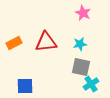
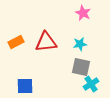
orange rectangle: moved 2 px right, 1 px up
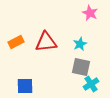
pink star: moved 7 px right
cyan star: rotated 16 degrees counterclockwise
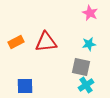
cyan star: moved 9 px right; rotated 16 degrees clockwise
cyan cross: moved 5 px left, 1 px down
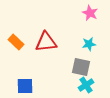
orange rectangle: rotated 70 degrees clockwise
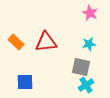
blue square: moved 4 px up
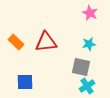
cyan cross: moved 1 px right, 1 px down
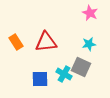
orange rectangle: rotated 14 degrees clockwise
gray square: rotated 12 degrees clockwise
blue square: moved 15 px right, 3 px up
cyan cross: moved 23 px left, 12 px up; rotated 28 degrees counterclockwise
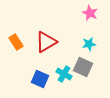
red triangle: rotated 25 degrees counterclockwise
gray square: moved 2 px right
blue square: rotated 24 degrees clockwise
